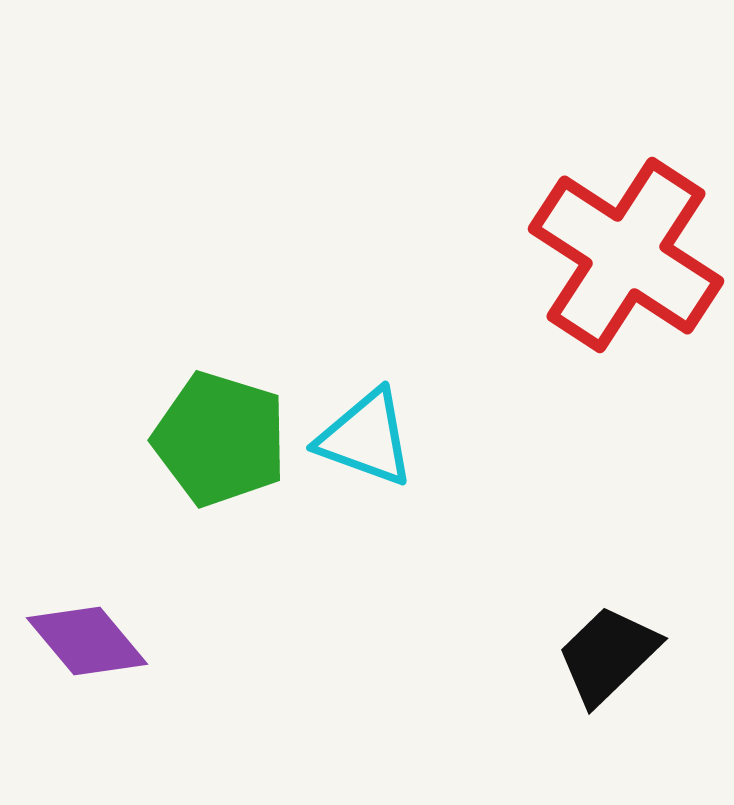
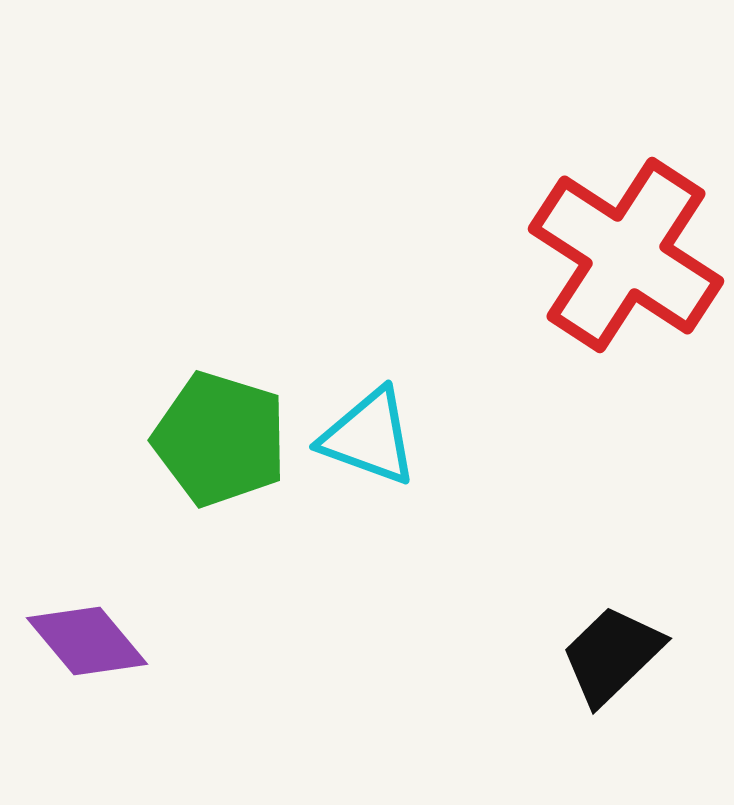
cyan triangle: moved 3 px right, 1 px up
black trapezoid: moved 4 px right
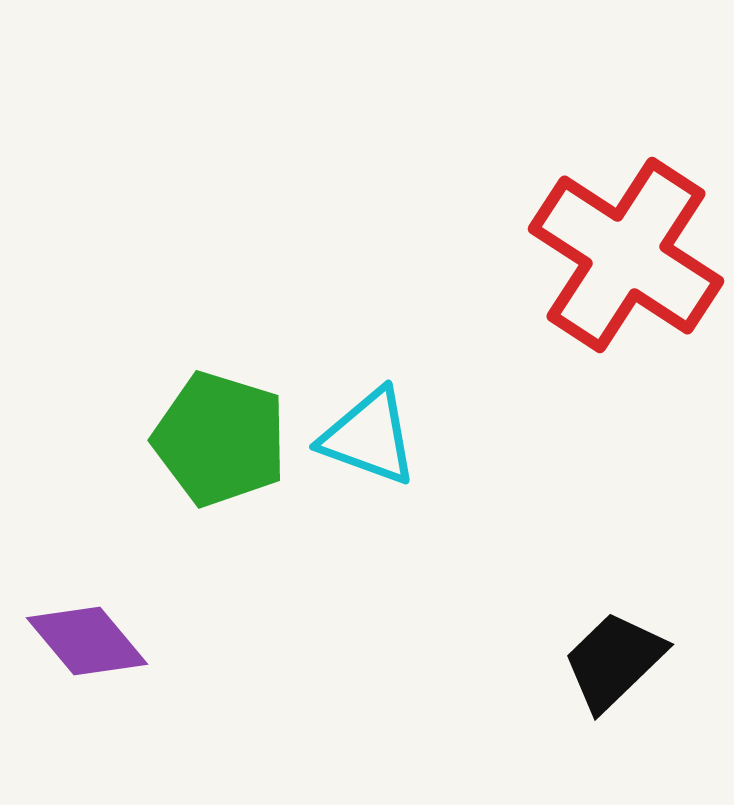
black trapezoid: moved 2 px right, 6 px down
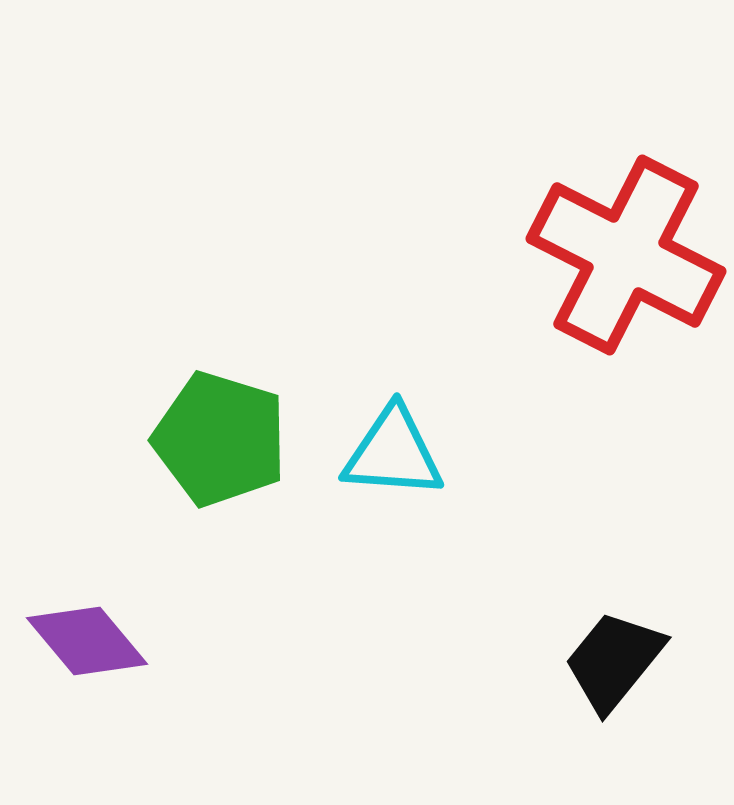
red cross: rotated 6 degrees counterclockwise
cyan triangle: moved 24 px right, 16 px down; rotated 16 degrees counterclockwise
black trapezoid: rotated 7 degrees counterclockwise
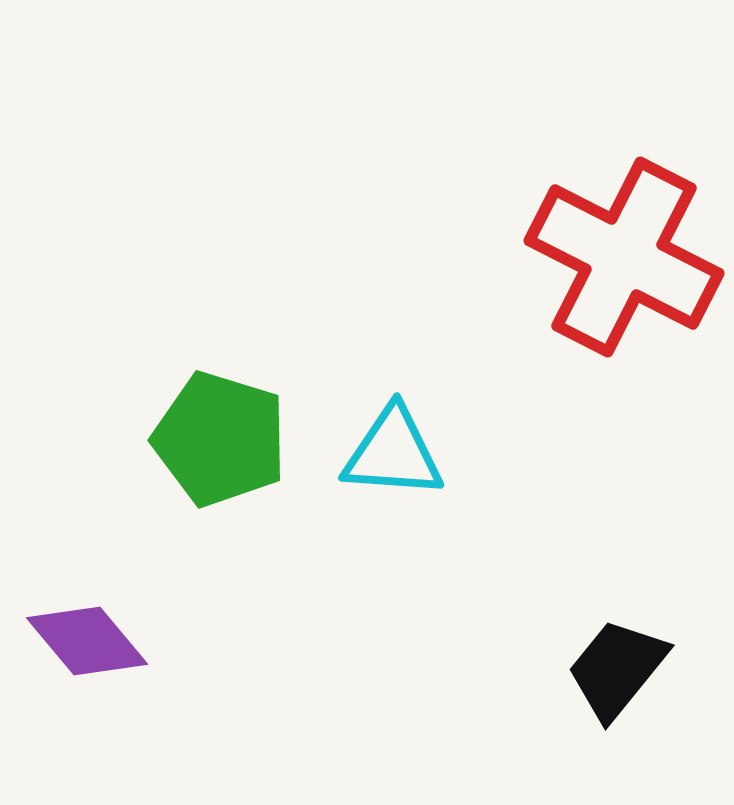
red cross: moved 2 px left, 2 px down
black trapezoid: moved 3 px right, 8 px down
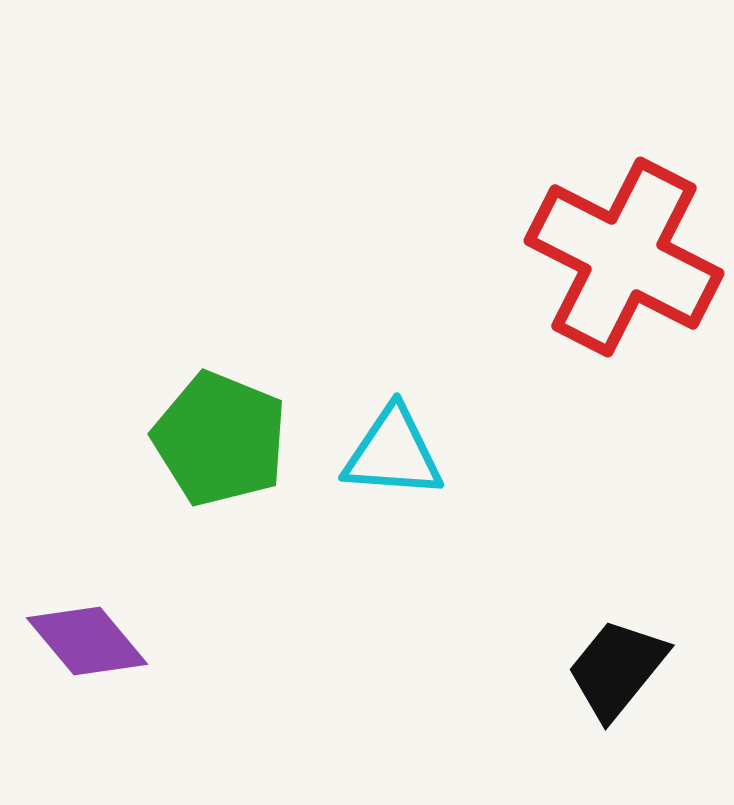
green pentagon: rotated 5 degrees clockwise
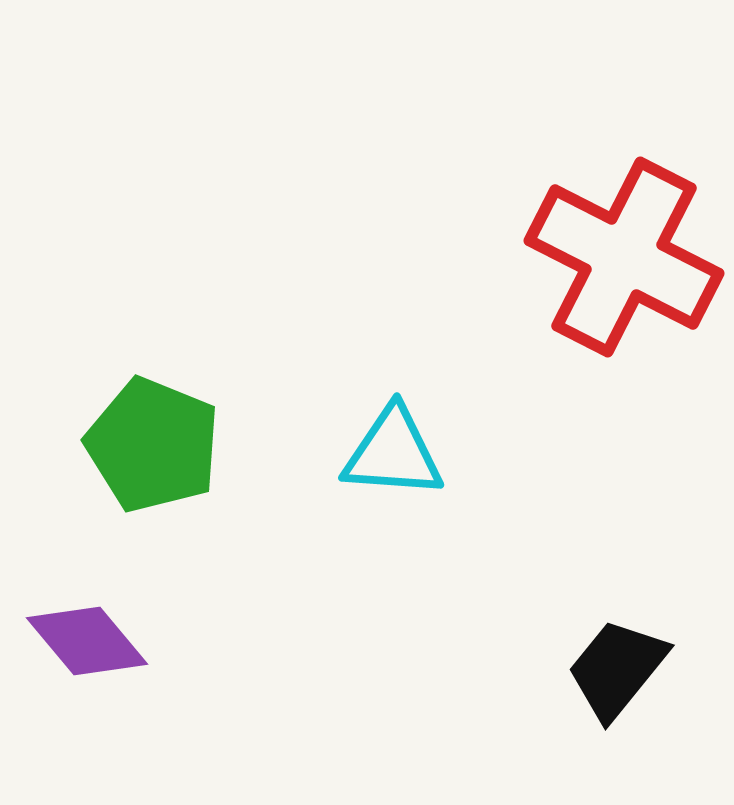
green pentagon: moved 67 px left, 6 px down
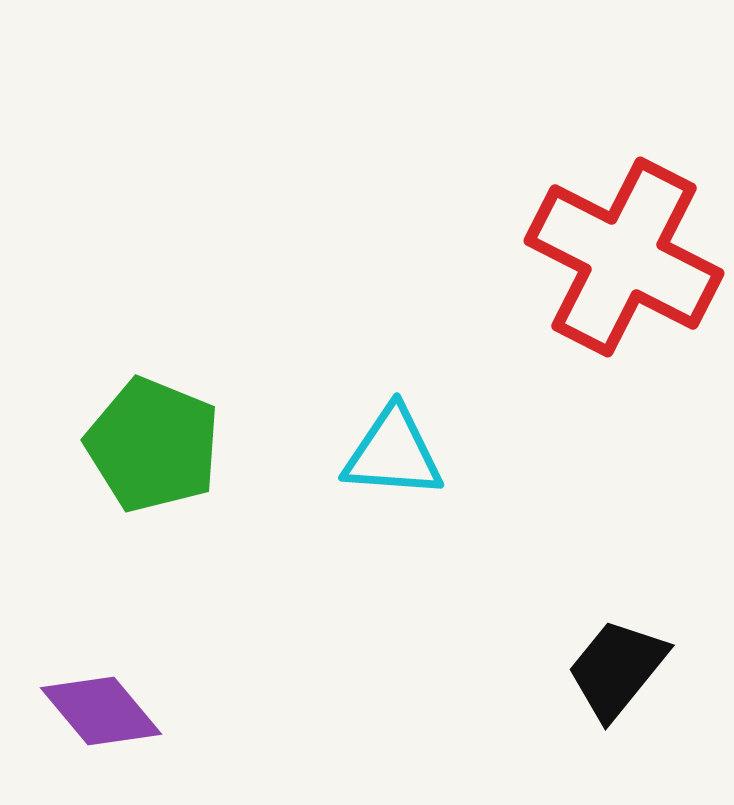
purple diamond: moved 14 px right, 70 px down
